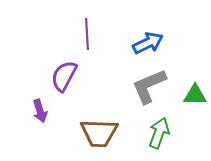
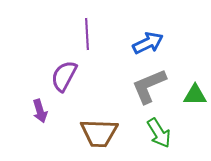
green arrow: rotated 128 degrees clockwise
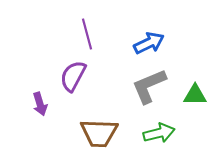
purple line: rotated 12 degrees counterclockwise
blue arrow: moved 1 px right
purple semicircle: moved 9 px right
purple arrow: moved 7 px up
green arrow: rotated 72 degrees counterclockwise
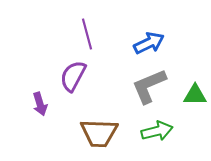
green arrow: moved 2 px left, 2 px up
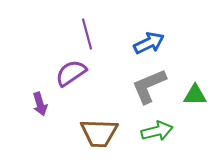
purple semicircle: moved 2 px left, 3 px up; rotated 28 degrees clockwise
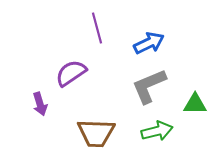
purple line: moved 10 px right, 6 px up
green triangle: moved 9 px down
brown trapezoid: moved 3 px left
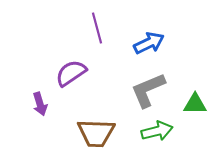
gray L-shape: moved 1 px left, 4 px down
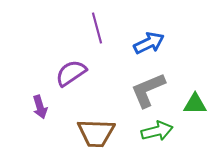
purple arrow: moved 3 px down
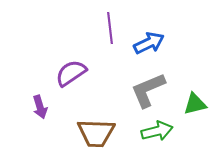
purple line: moved 13 px right; rotated 8 degrees clockwise
green triangle: rotated 15 degrees counterclockwise
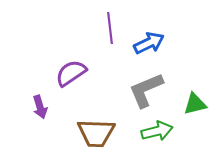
gray L-shape: moved 2 px left
